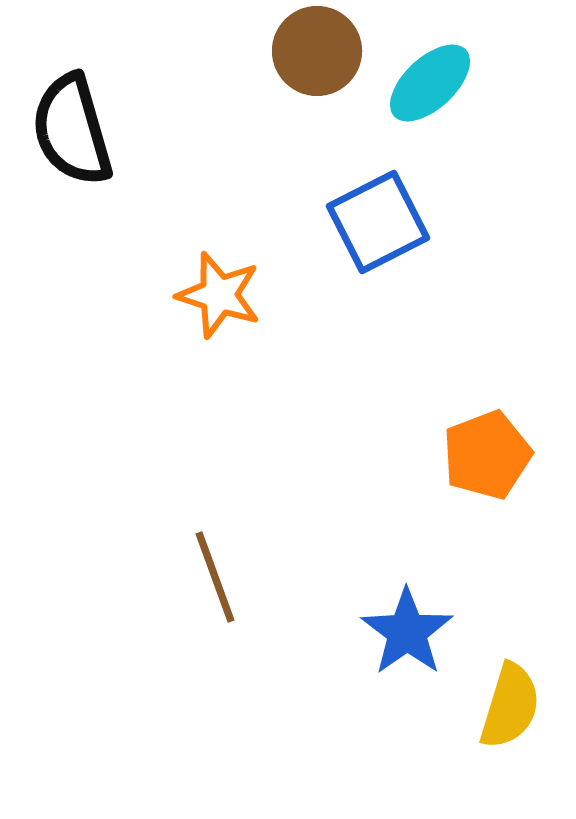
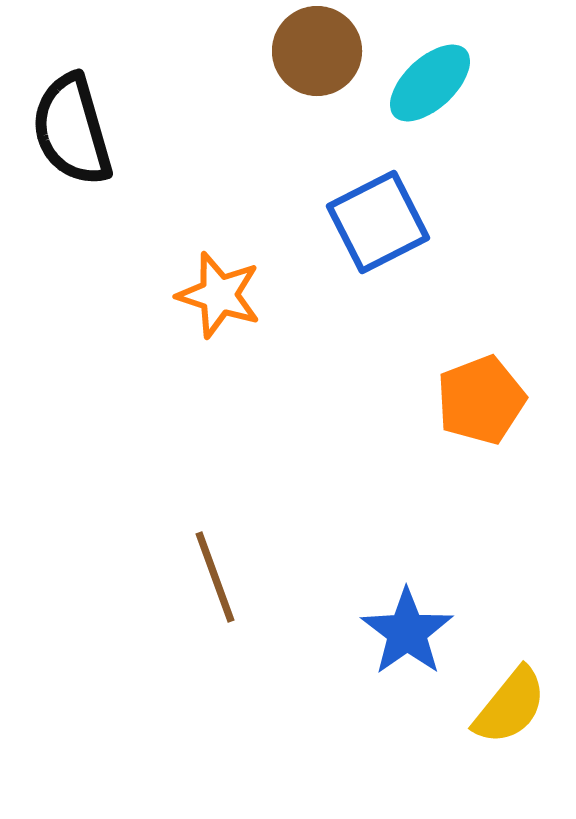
orange pentagon: moved 6 px left, 55 px up
yellow semicircle: rotated 22 degrees clockwise
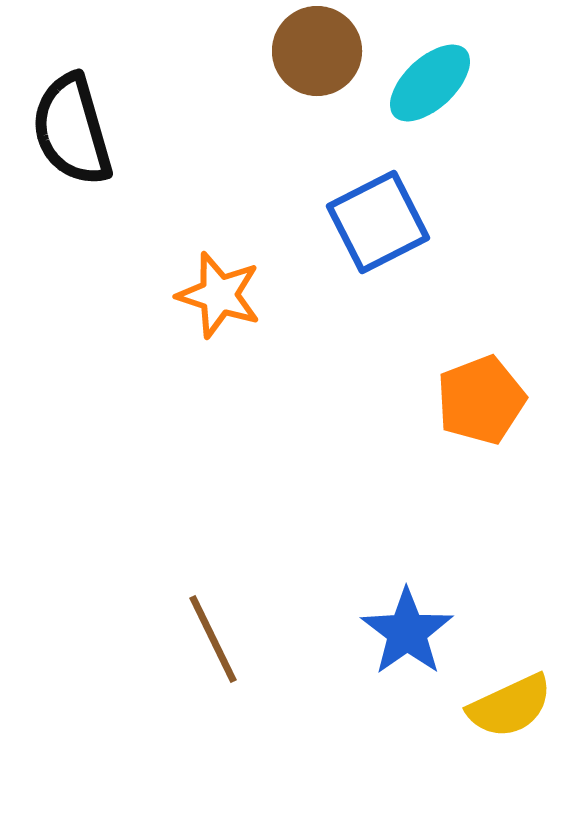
brown line: moved 2 px left, 62 px down; rotated 6 degrees counterclockwise
yellow semicircle: rotated 26 degrees clockwise
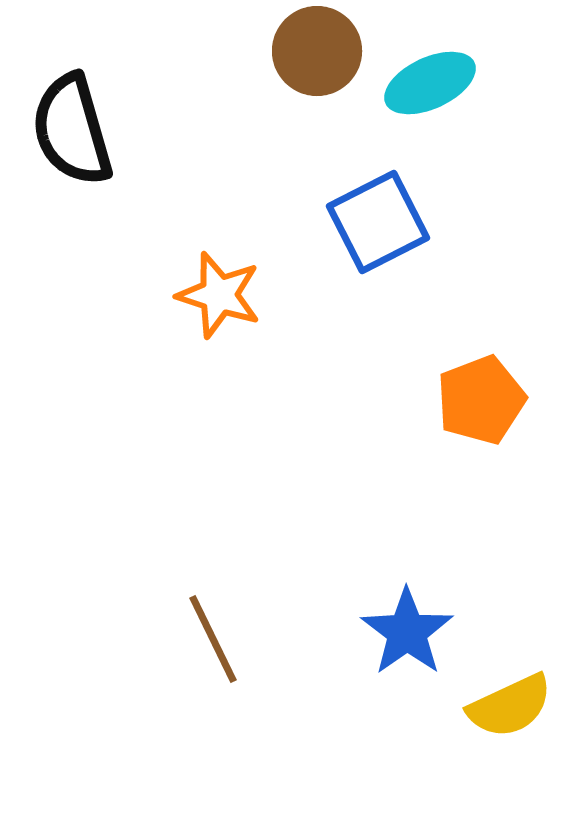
cyan ellipse: rotated 18 degrees clockwise
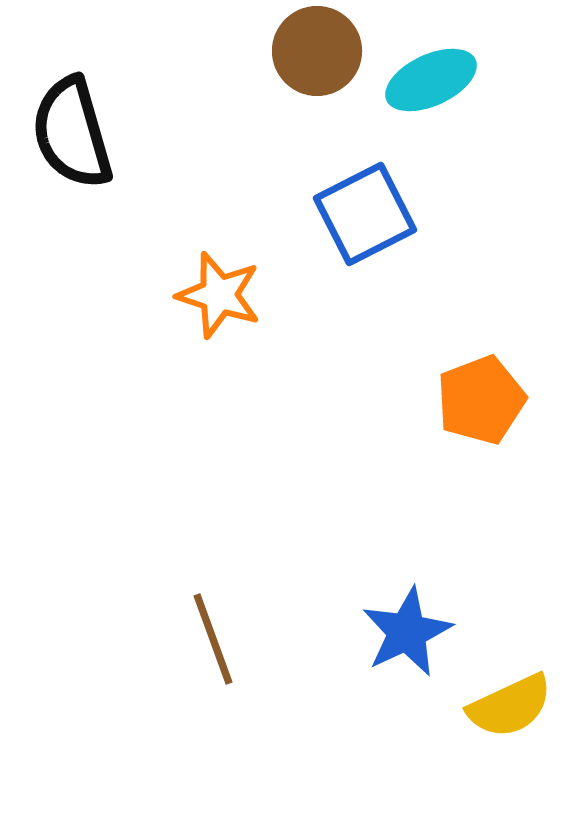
cyan ellipse: moved 1 px right, 3 px up
black semicircle: moved 3 px down
blue square: moved 13 px left, 8 px up
blue star: rotated 10 degrees clockwise
brown line: rotated 6 degrees clockwise
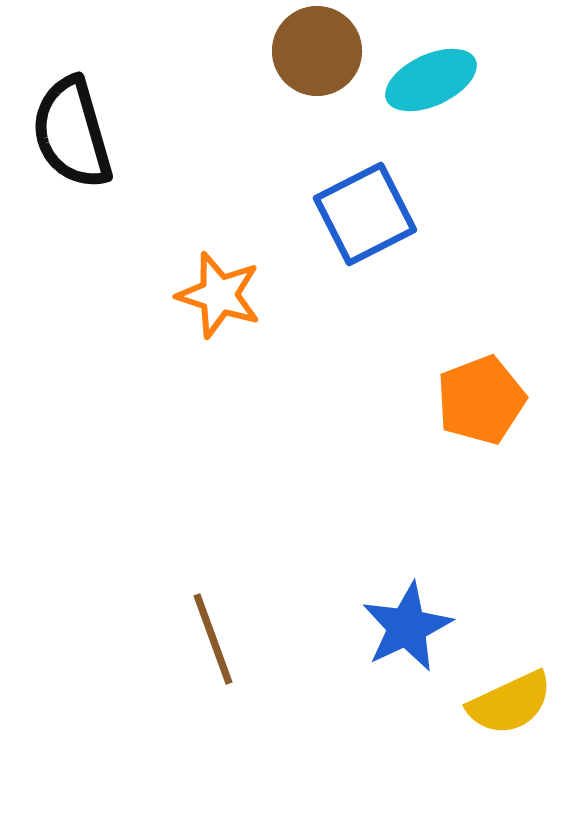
blue star: moved 5 px up
yellow semicircle: moved 3 px up
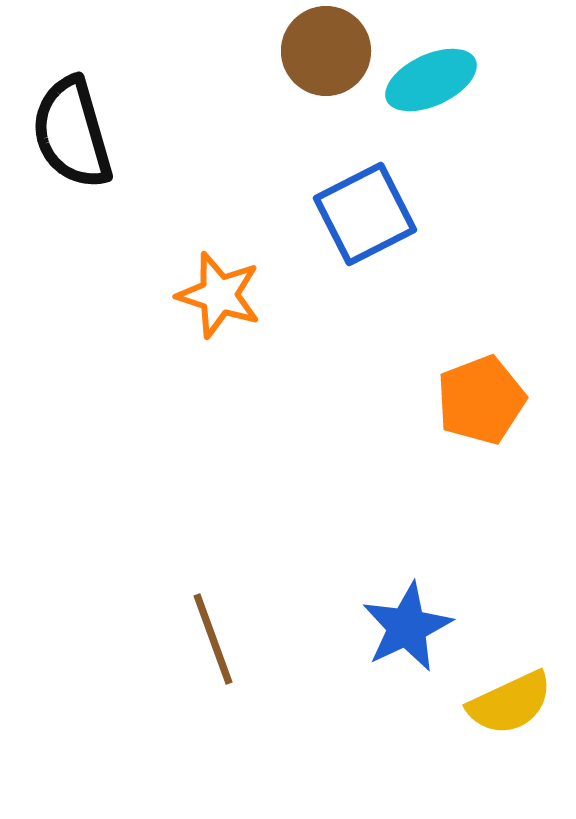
brown circle: moved 9 px right
